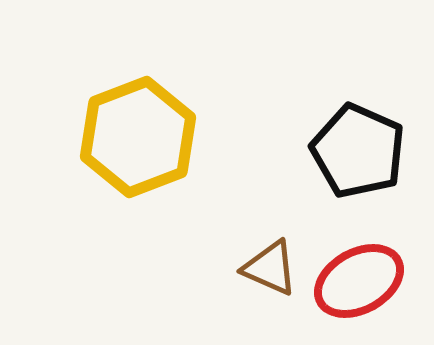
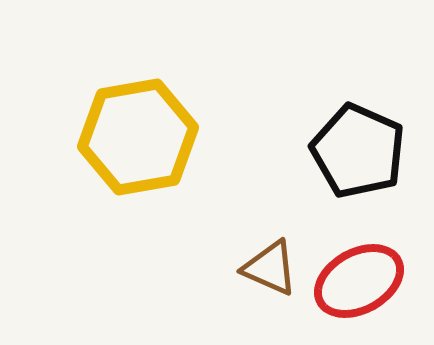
yellow hexagon: rotated 11 degrees clockwise
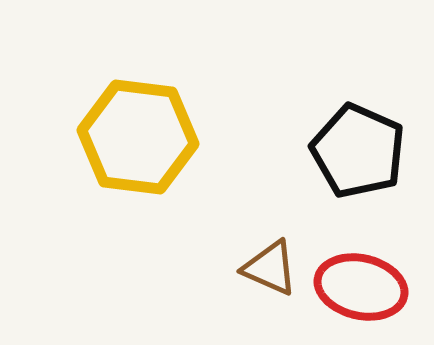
yellow hexagon: rotated 17 degrees clockwise
red ellipse: moved 2 px right, 6 px down; rotated 42 degrees clockwise
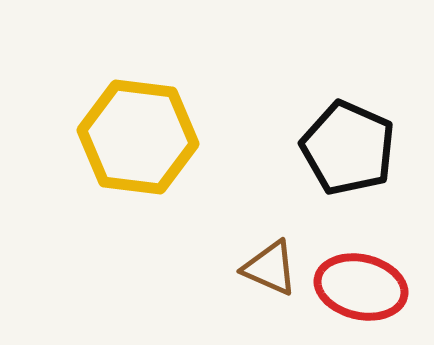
black pentagon: moved 10 px left, 3 px up
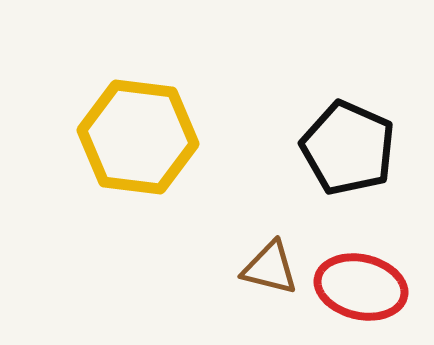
brown triangle: rotated 10 degrees counterclockwise
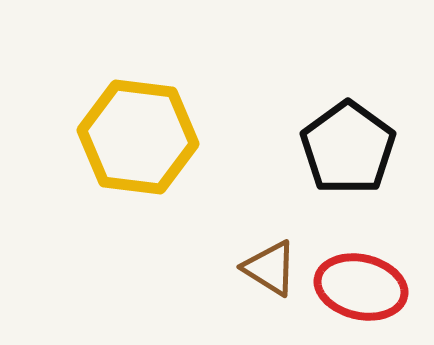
black pentagon: rotated 12 degrees clockwise
brown triangle: rotated 18 degrees clockwise
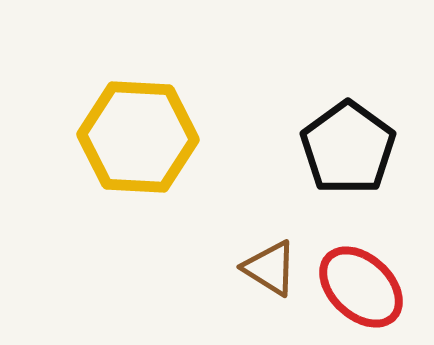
yellow hexagon: rotated 4 degrees counterclockwise
red ellipse: rotated 30 degrees clockwise
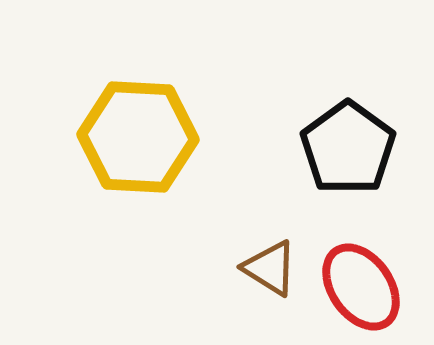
red ellipse: rotated 12 degrees clockwise
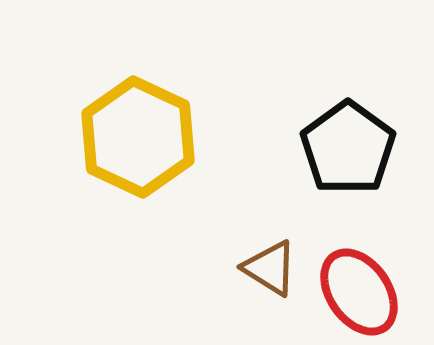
yellow hexagon: rotated 22 degrees clockwise
red ellipse: moved 2 px left, 5 px down
